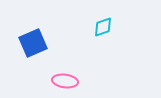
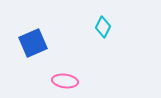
cyan diamond: rotated 45 degrees counterclockwise
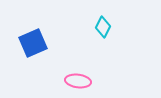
pink ellipse: moved 13 px right
